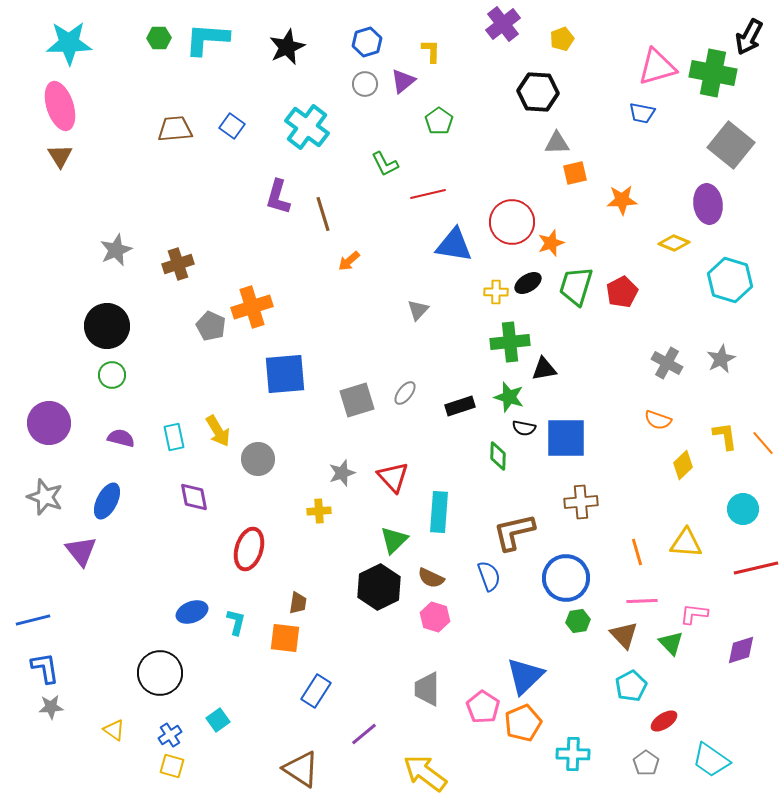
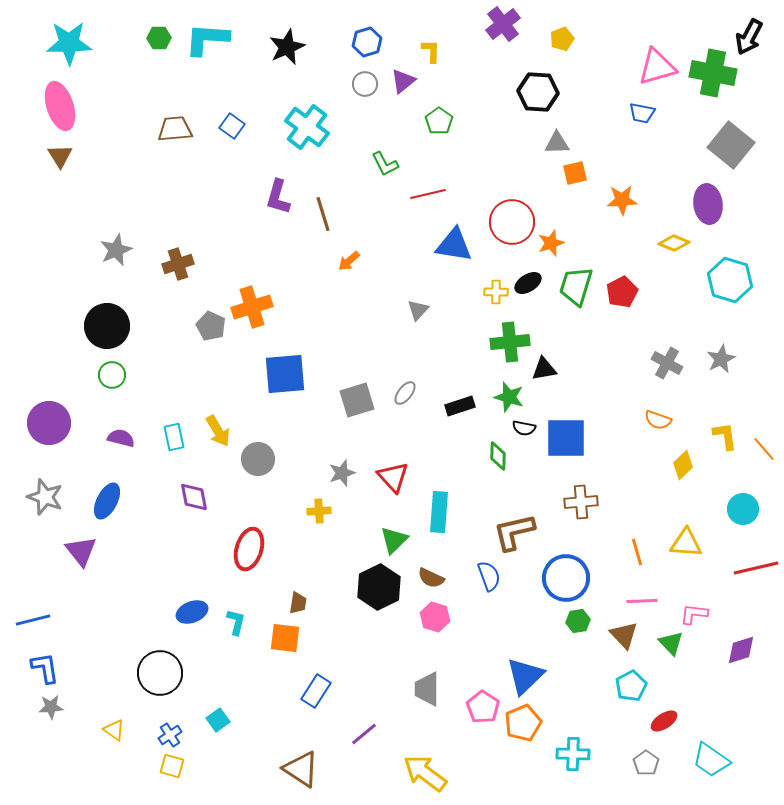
orange line at (763, 443): moved 1 px right, 6 px down
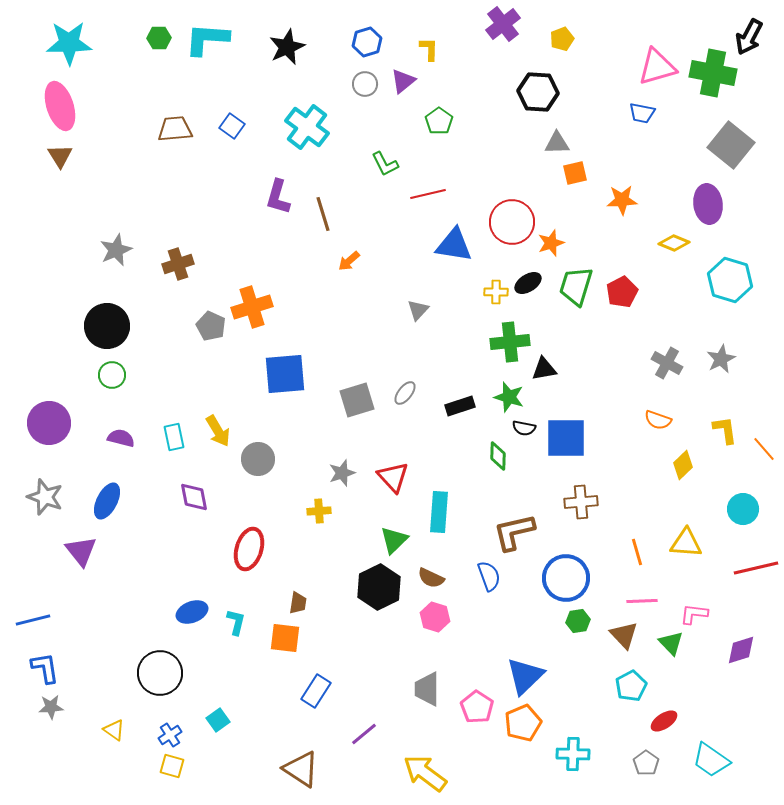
yellow L-shape at (431, 51): moved 2 px left, 2 px up
yellow L-shape at (725, 436): moved 6 px up
pink pentagon at (483, 707): moved 6 px left
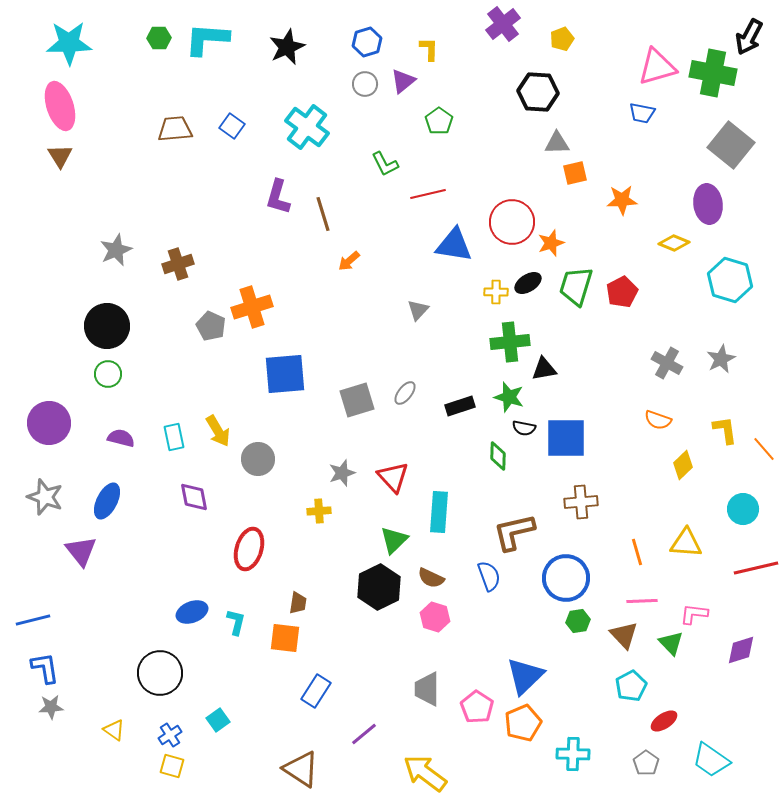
green circle at (112, 375): moved 4 px left, 1 px up
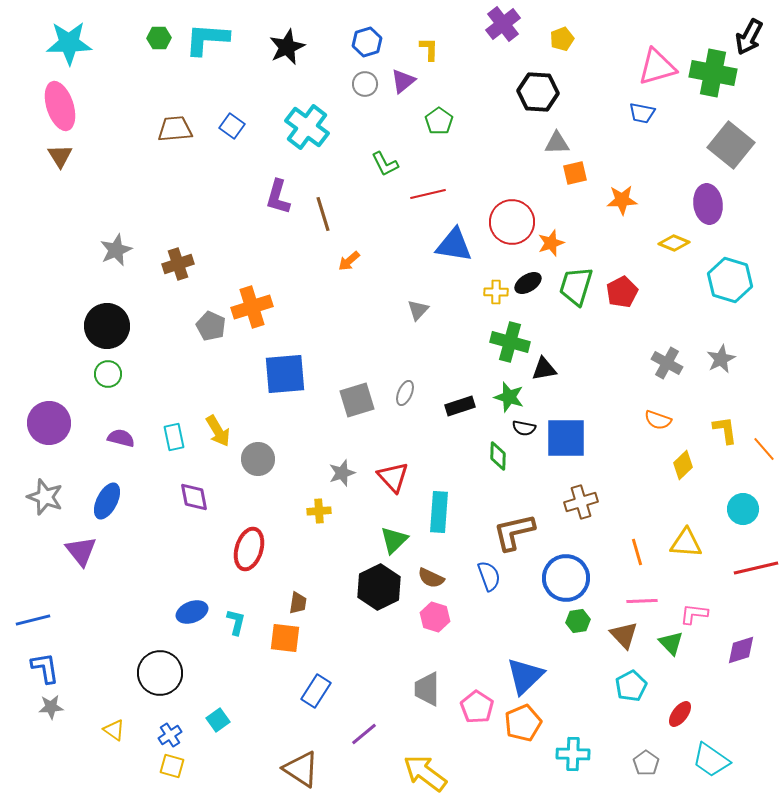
green cross at (510, 342): rotated 21 degrees clockwise
gray ellipse at (405, 393): rotated 15 degrees counterclockwise
brown cross at (581, 502): rotated 12 degrees counterclockwise
red ellipse at (664, 721): moved 16 px right, 7 px up; rotated 20 degrees counterclockwise
